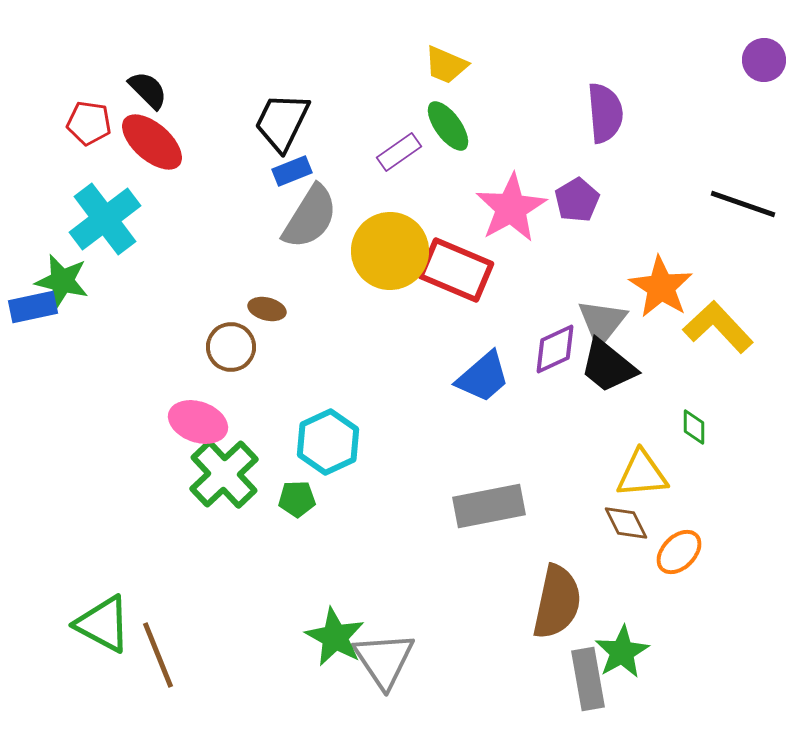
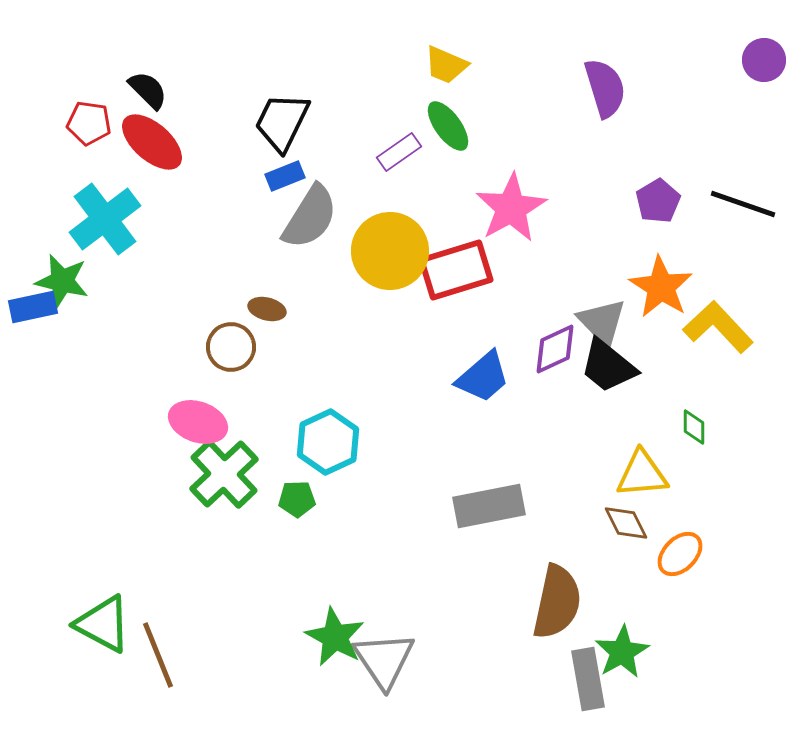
purple semicircle at (605, 113): moved 25 px up; rotated 12 degrees counterclockwise
blue rectangle at (292, 171): moved 7 px left, 5 px down
purple pentagon at (577, 200): moved 81 px right, 1 px down
red rectangle at (456, 270): rotated 40 degrees counterclockwise
gray triangle at (602, 322): rotated 22 degrees counterclockwise
orange ellipse at (679, 552): moved 1 px right, 2 px down
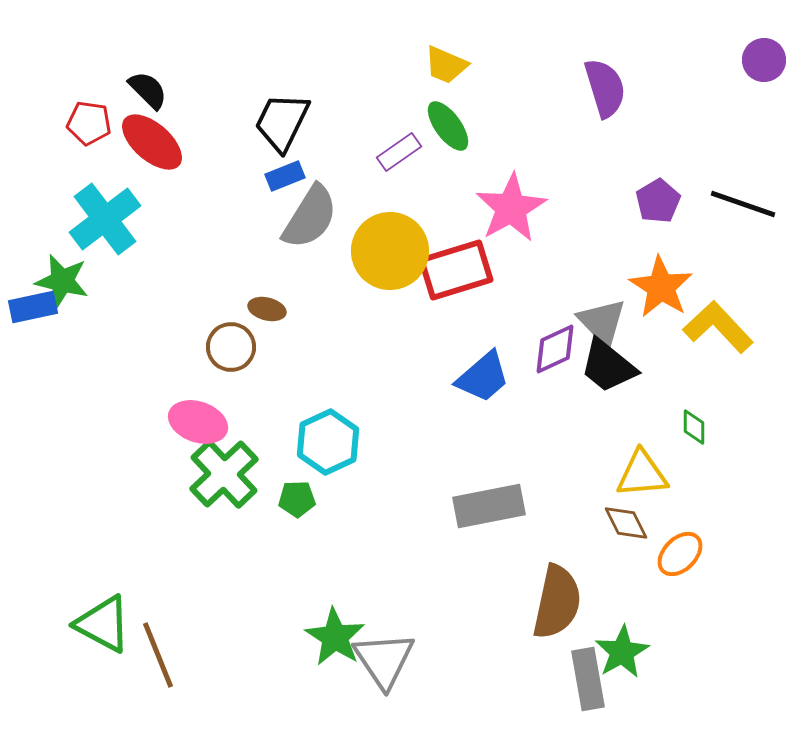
green star at (335, 637): rotated 4 degrees clockwise
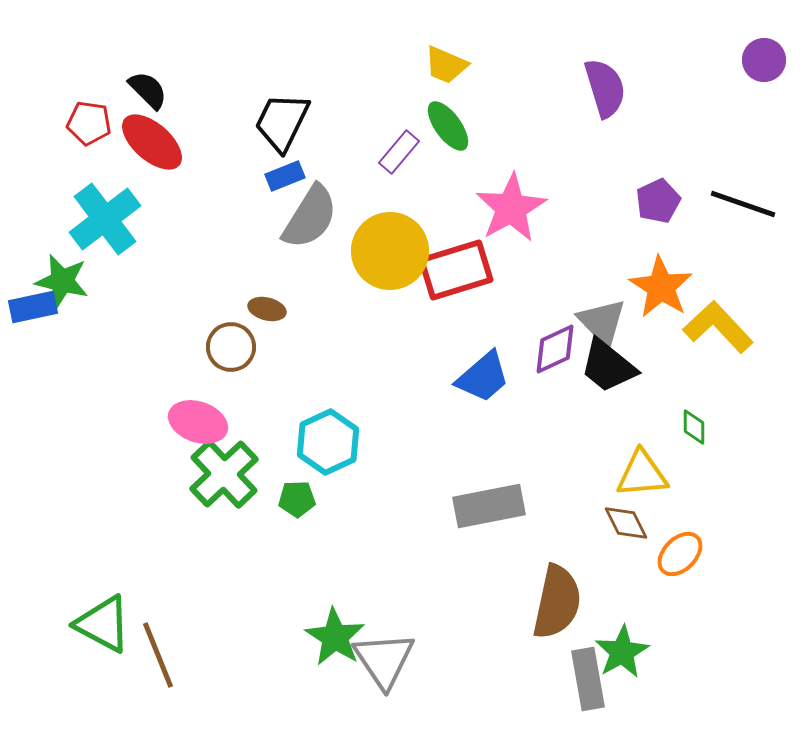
purple rectangle at (399, 152): rotated 15 degrees counterclockwise
purple pentagon at (658, 201): rotated 6 degrees clockwise
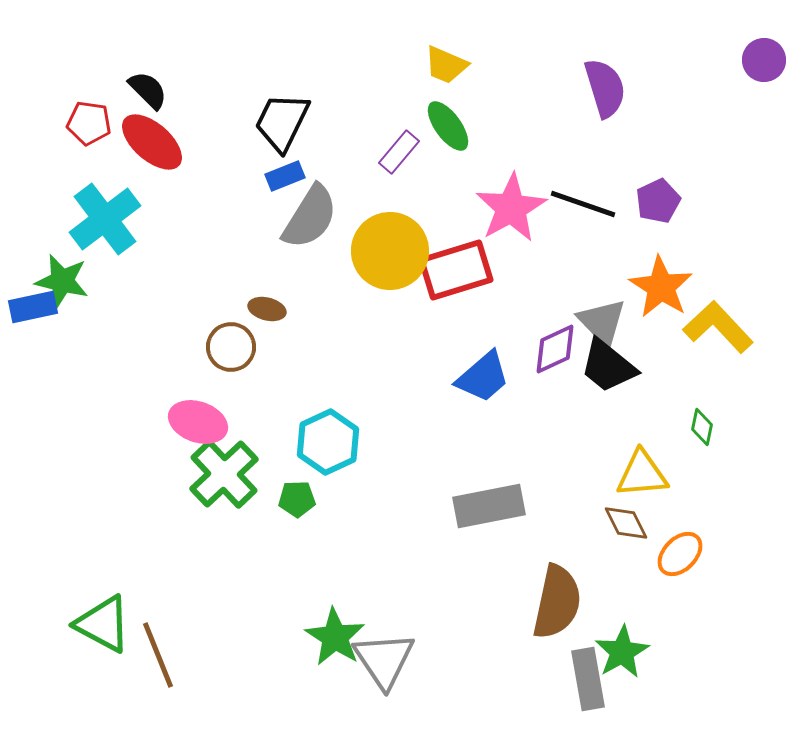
black line at (743, 204): moved 160 px left
green diamond at (694, 427): moved 8 px right; rotated 12 degrees clockwise
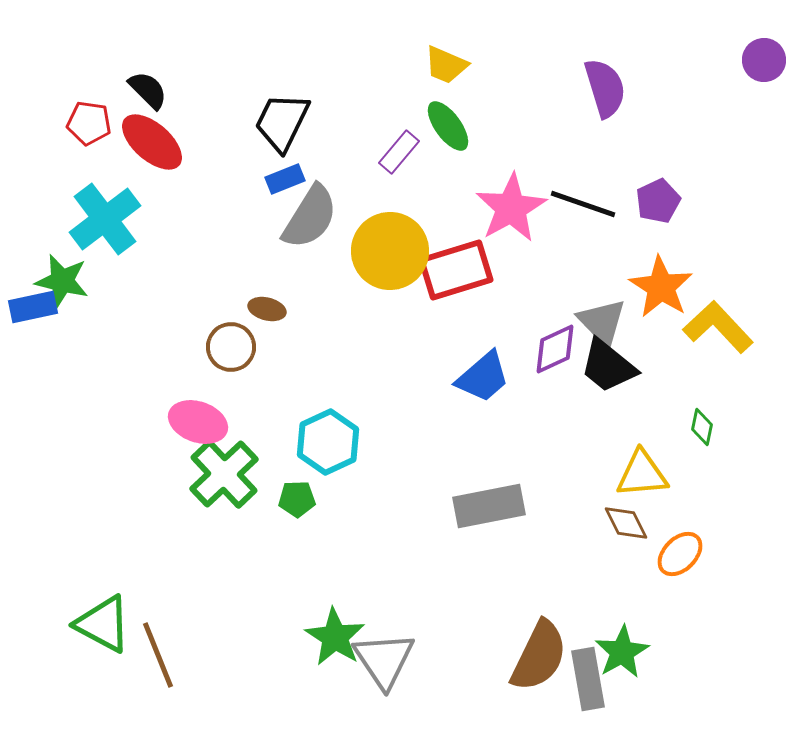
blue rectangle at (285, 176): moved 3 px down
brown semicircle at (557, 602): moved 18 px left, 54 px down; rotated 14 degrees clockwise
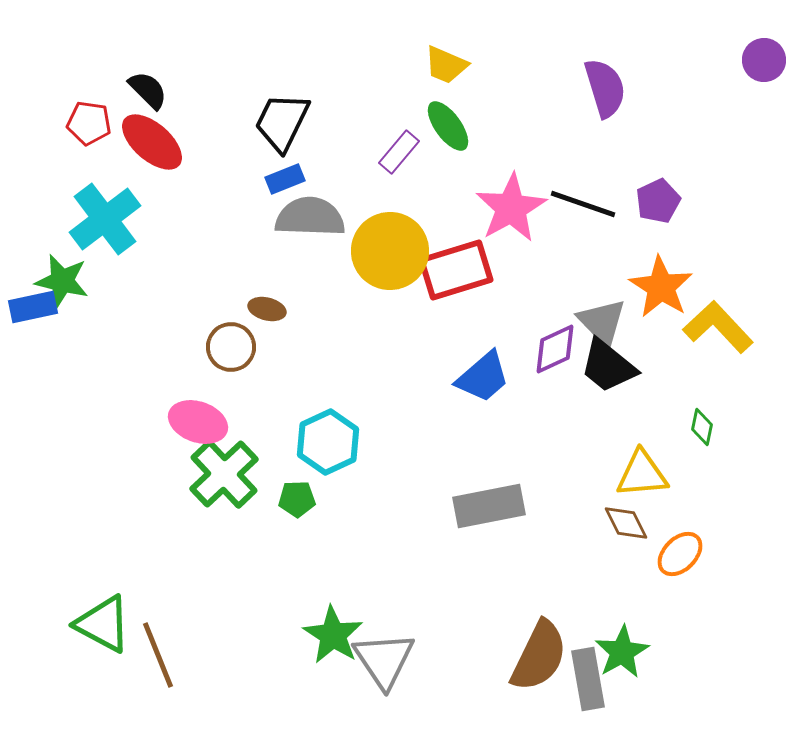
gray semicircle at (310, 217): rotated 120 degrees counterclockwise
green star at (335, 637): moved 2 px left, 2 px up
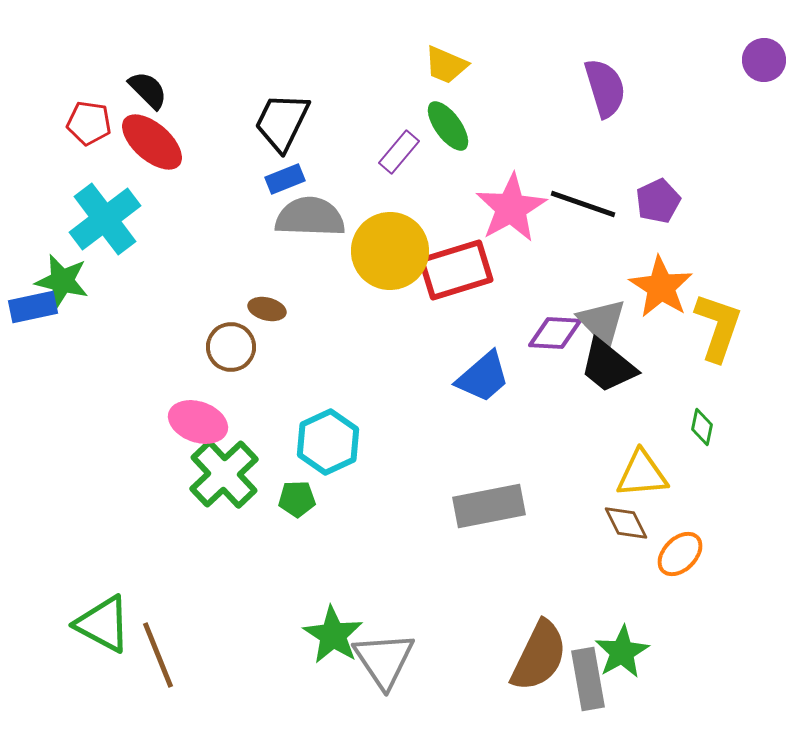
yellow L-shape at (718, 327): rotated 62 degrees clockwise
purple diamond at (555, 349): moved 16 px up; rotated 28 degrees clockwise
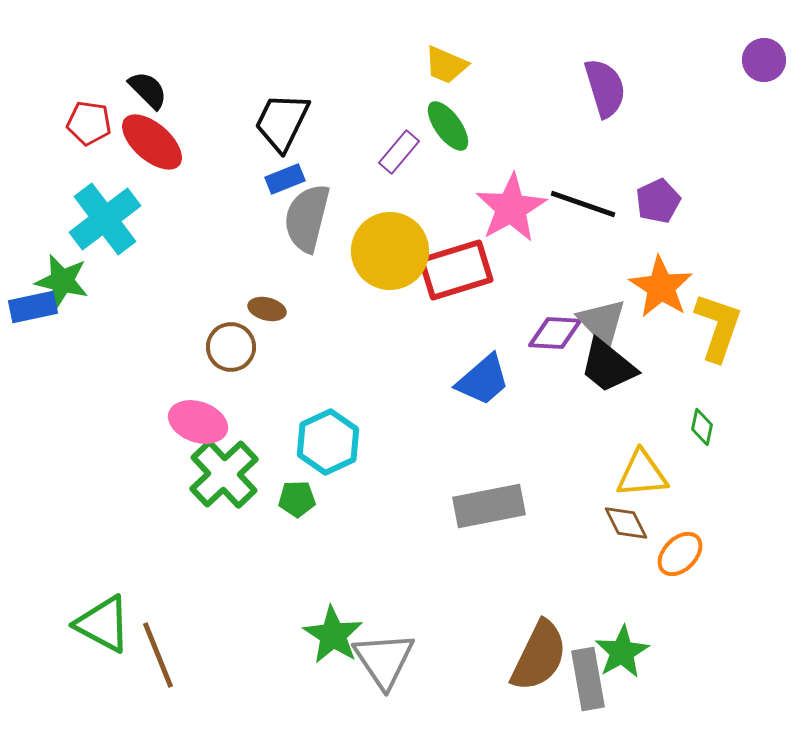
gray semicircle at (310, 217): moved 3 px left, 1 px down; rotated 78 degrees counterclockwise
blue trapezoid at (483, 377): moved 3 px down
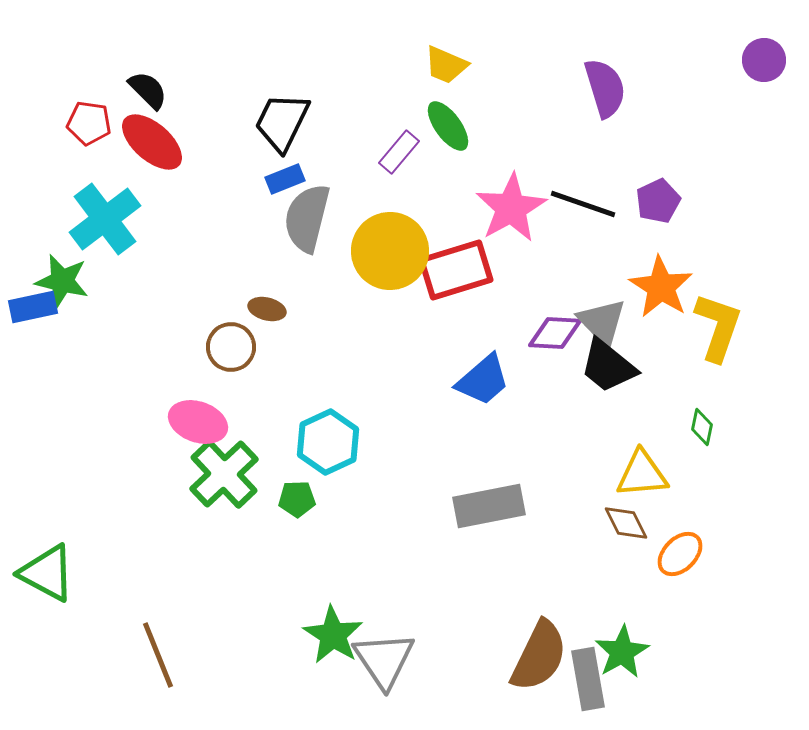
green triangle at (103, 624): moved 56 px left, 51 px up
